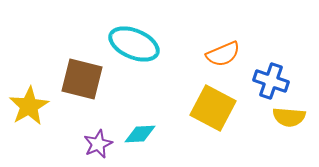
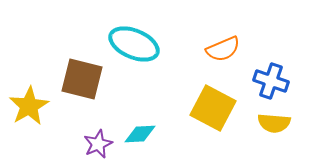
orange semicircle: moved 5 px up
yellow semicircle: moved 15 px left, 6 px down
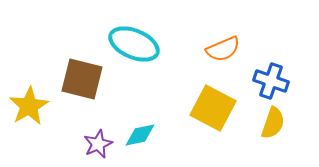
yellow semicircle: moved 1 px left; rotated 76 degrees counterclockwise
cyan diamond: moved 1 px down; rotated 8 degrees counterclockwise
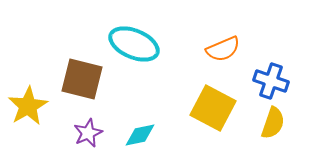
yellow star: moved 1 px left
purple star: moved 10 px left, 11 px up
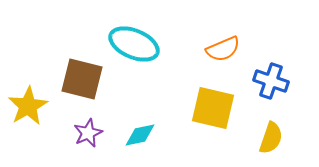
yellow square: rotated 15 degrees counterclockwise
yellow semicircle: moved 2 px left, 15 px down
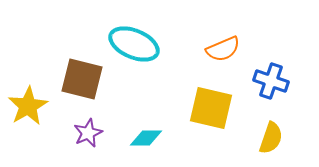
yellow square: moved 2 px left
cyan diamond: moved 6 px right, 3 px down; rotated 12 degrees clockwise
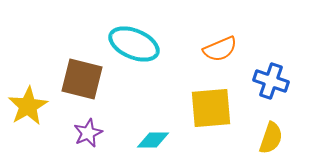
orange semicircle: moved 3 px left
yellow square: rotated 18 degrees counterclockwise
cyan diamond: moved 7 px right, 2 px down
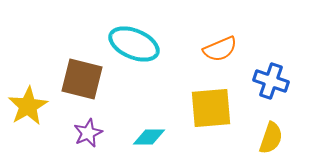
cyan diamond: moved 4 px left, 3 px up
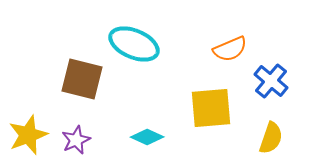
orange semicircle: moved 10 px right
blue cross: rotated 20 degrees clockwise
yellow star: moved 29 px down; rotated 9 degrees clockwise
purple star: moved 12 px left, 7 px down
cyan diamond: moved 2 px left; rotated 24 degrees clockwise
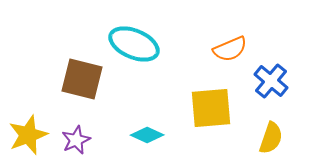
cyan diamond: moved 2 px up
